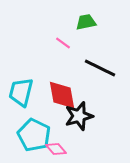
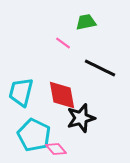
black star: moved 2 px right, 2 px down
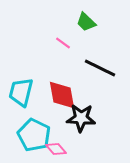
green trapezoid: rotated 125 degrees counterclockwise
black star: rotated 20 degrees clockwise
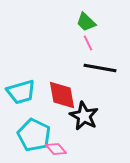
pink line: moved 25 px right; rotated 28 degrees clockwise
black line: rotated 16 degrees counterclockwise
cyan trapezoid: rotated 120 degrees counterclockwise
black star: moved 3 px right, 2 px up; rotated 24 degrees clockwise
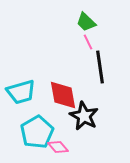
pink line: moved 1 px up
black line: moved 1 px up; rotated 72 degrees clockwise
red diamond: moved 1 px right
cyan pentagon: moved 3 px right, 3 px up; rotated 16 degrees clockwise
pink diamond: moved 2 px right, 2 px up
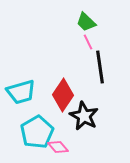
red diamond: rotated 44 degrees clockwise
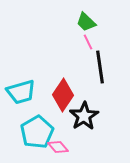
black star: rotated 12 degrees clockwise
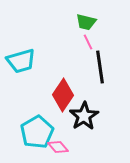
green trapezoid: rotated 30 degrees counterclockwise
cyan trapezoid: moved 31 px up
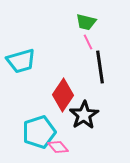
black star: moved 1 px up
cyan pentagon: moved 2 px right; rotated 12 degrees clockwise
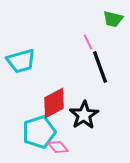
green trapezoid: moved 27 px right, 3 px up
black line: rotated 12 degrees counterclockwise
red diamond: moved 9 px left, 8 px down; rotated 28 degrees clockwise
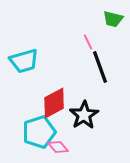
cyan trapezoid: moved 3 px right
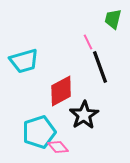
green trapezoid: rotated 90 degrees clockwise
red diamond: moved 7 px right, 12 px up
